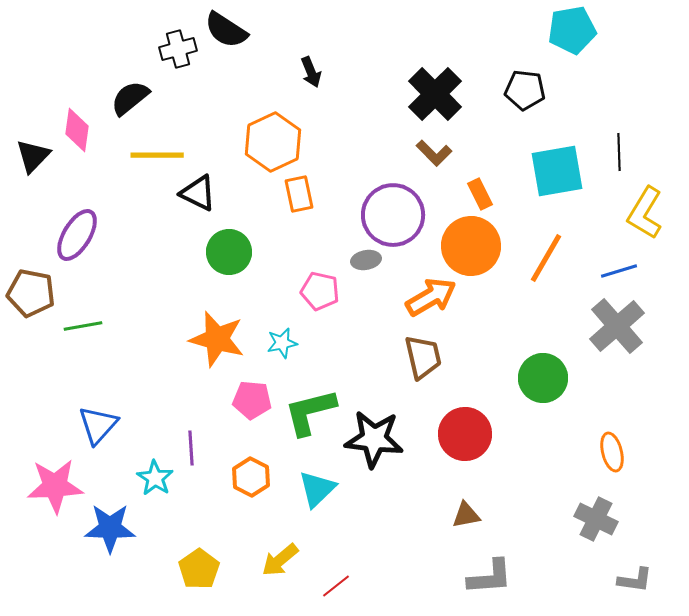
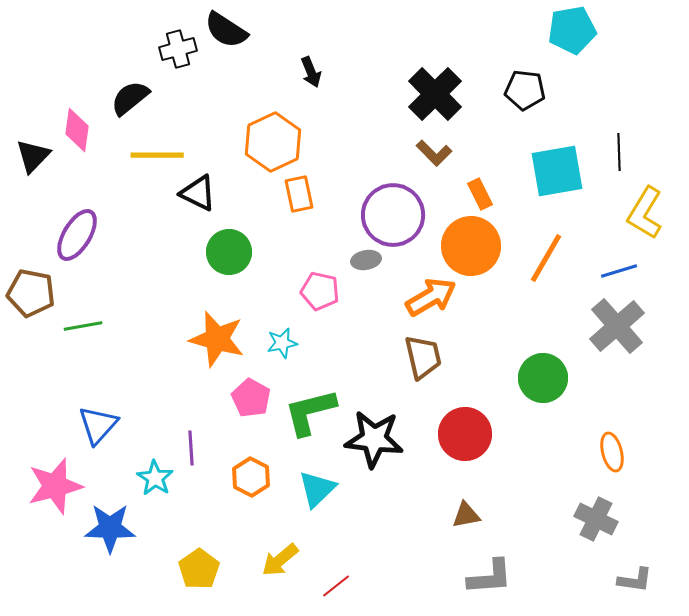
pink pentagon at (252, 400): moved 1 px left, 2 px up; rotated 24 degrees clockwise
pink star at (55, 486): rotated 12 degrees counterclockwise
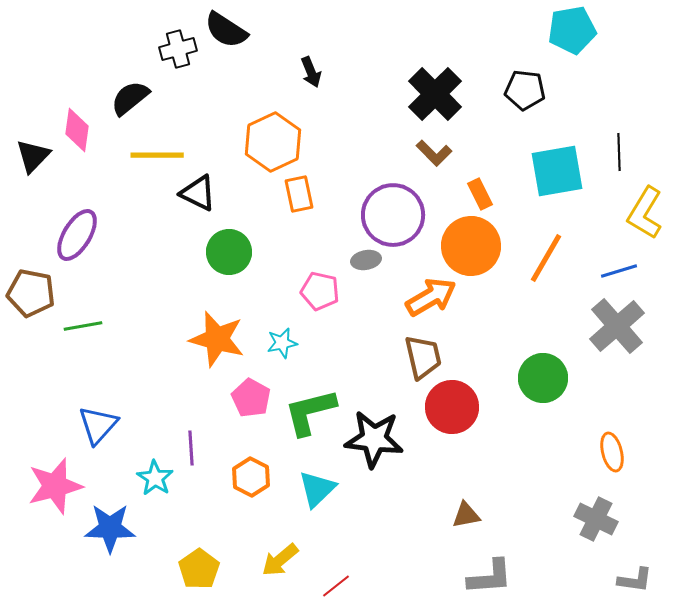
red circle at (465, 434): moved 13 px left, 27 px up
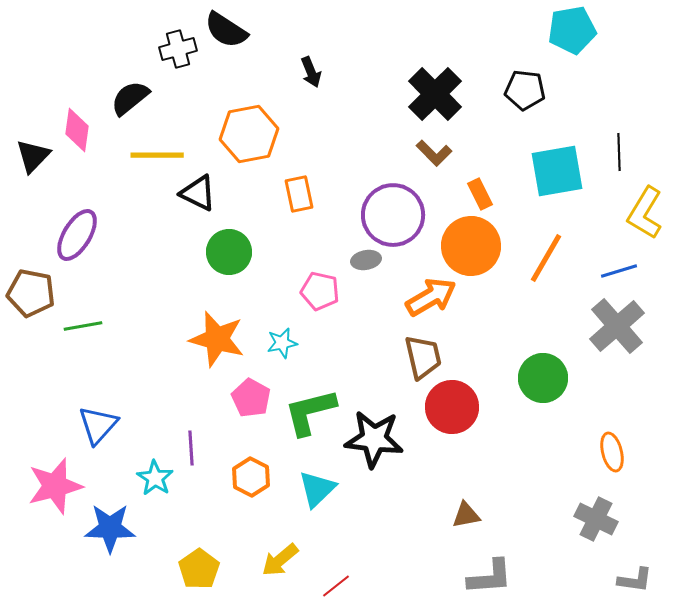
orange hexagon at (273, 142): moved 24 px left, 8 px up; rotated 14 degrees clockwise
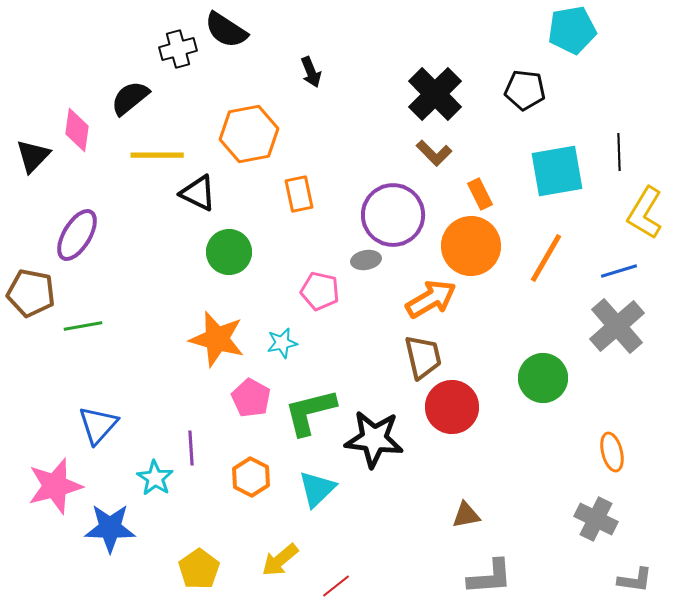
orange arrow at (431, 297): moved 2 px down
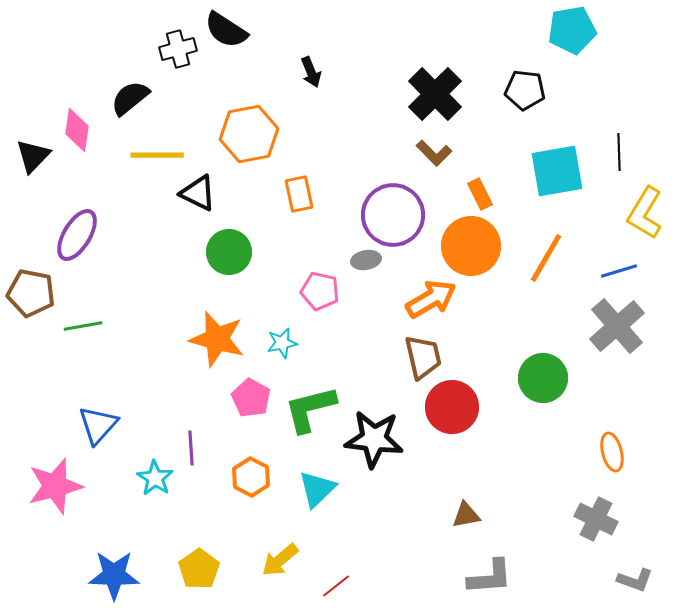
green L-shape at (310, 412): moved 3 px up
blue star at (110, 528): moved 4 px right, 47 px down
gray L-shape at (635, 580): rotated 12 degrees clockwise
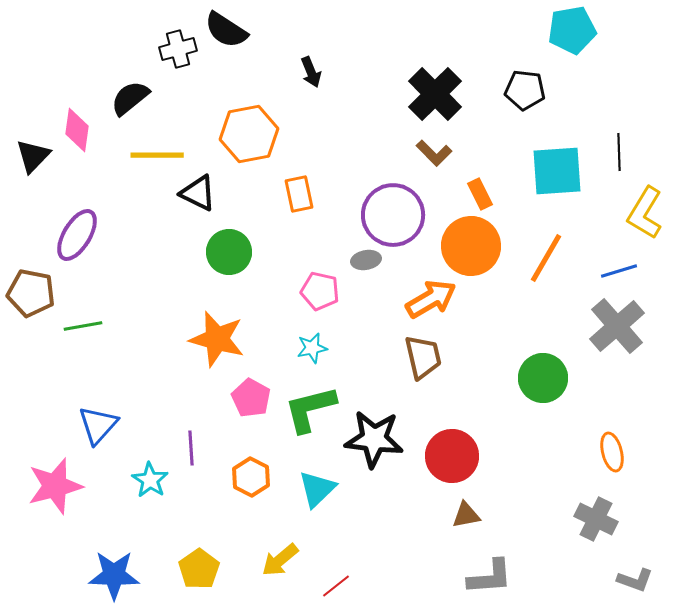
cyan square at (557, 171): rotated 6 degrees clockwise
cyan star at (282, 343): moved 30 px right, 5 px down
red circle at (452, 407): moved 49 px down
cyan star at (155, 478): moved 5 px left, 2 px down
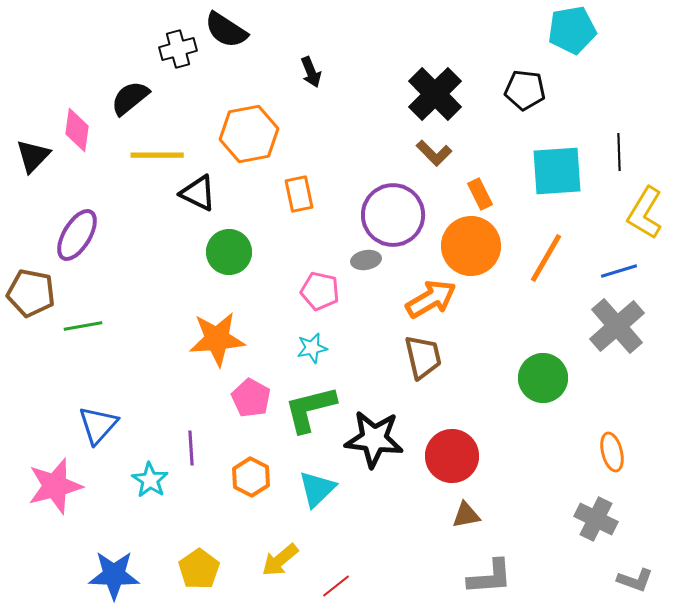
orange star at (217, 339): rotated 20 degrees counterclockwise
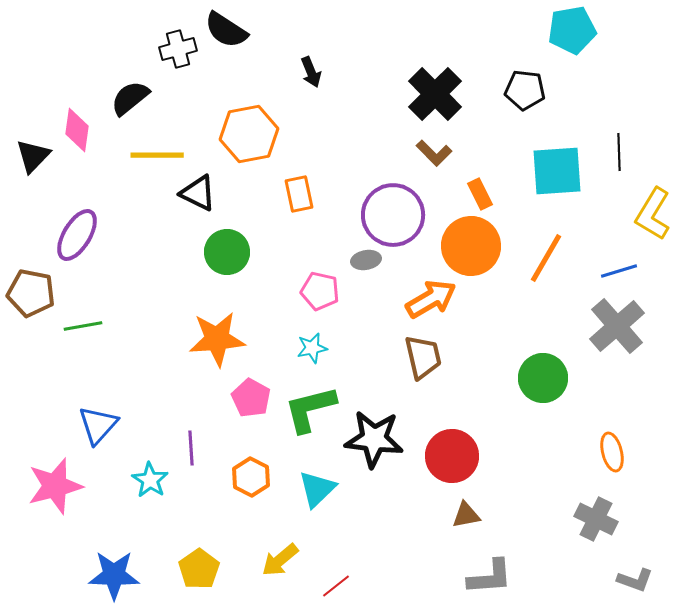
yellow L-shape at (645, 213): moved 8 px right, 1 px down
green circle at (229, 252): moved 2 px left
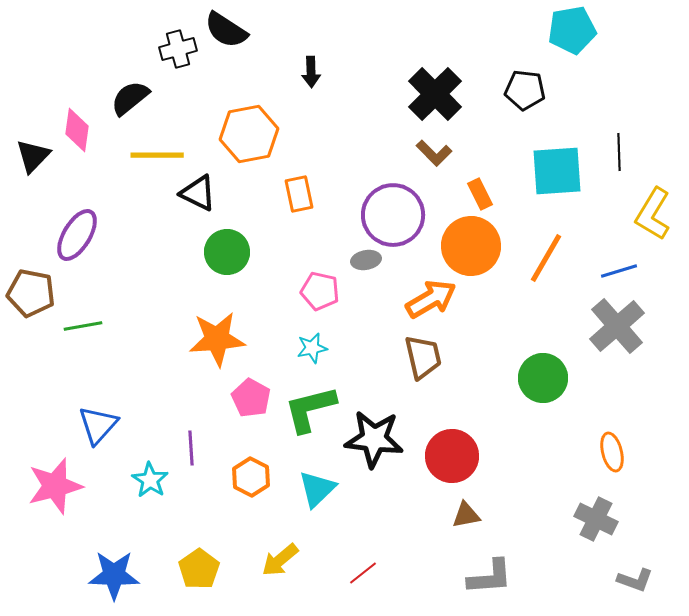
black arrow at (311, 72): rotated 20 degrees clockwise
red line at (336, 586): moved 27 px right, 13 px up
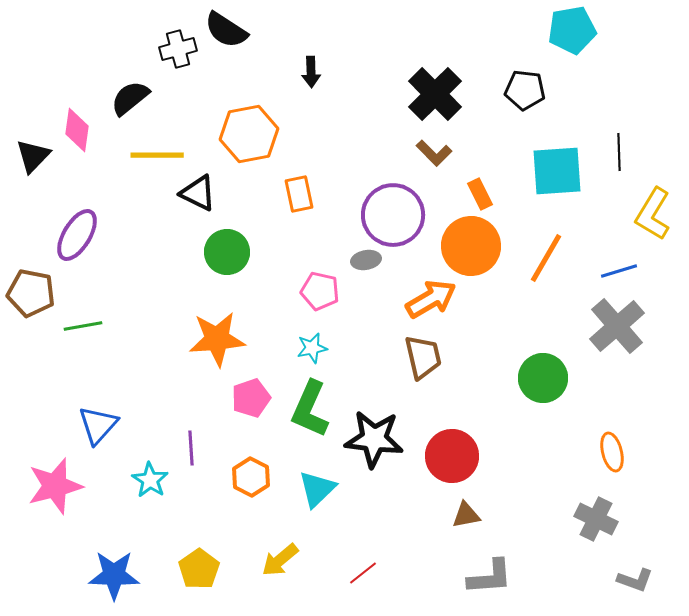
pink pentagon at (251, 398): rotated 24 degrees clockwise
green L-shape at (310, 409): rotated 52 degrees counterclockwise
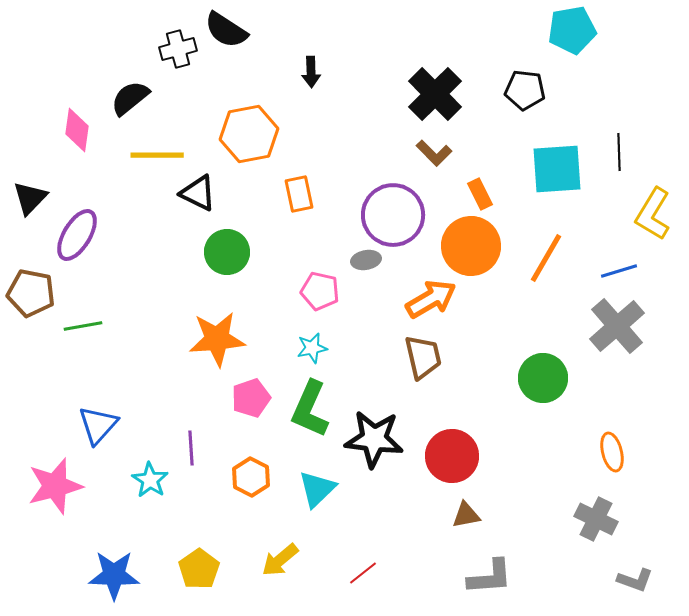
black triangle at (33, 156): moved 3 px left, 42 px down
cyan square at (557, 171): moved 2 px up
